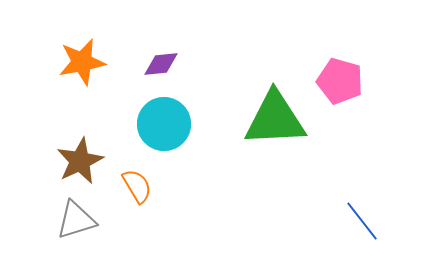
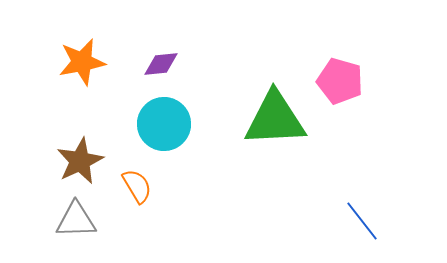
gray triangle: rotated 15 degrees clockwise
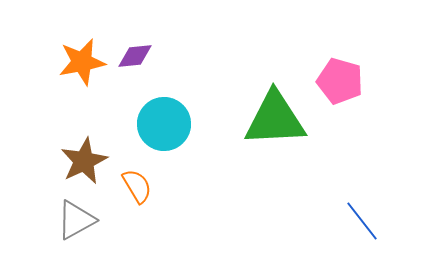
purple diamond: moved 26 px left, 8 px up
brown star: moved 4 px right
gray triangle: rotated 27 degrees counterclockwise
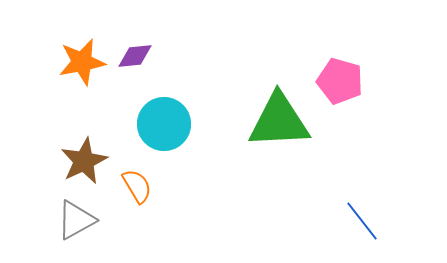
green triangle: moved 4 px right, 2 px down
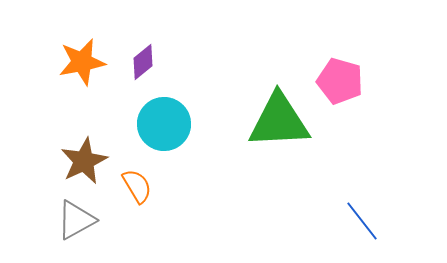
purple diamond: moved 8 px right, 6 px down; rotated 33 degrees counterclockwise
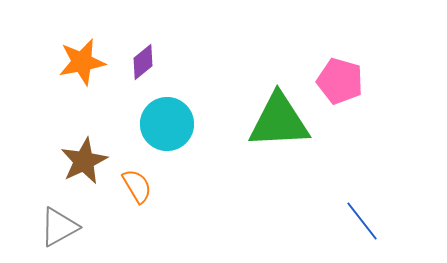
cyan circle: moved 3 px right
gray triangle: moved 17 px left, 7 px down
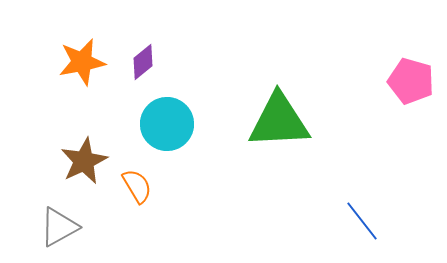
pink pentagon: moved 71 px right
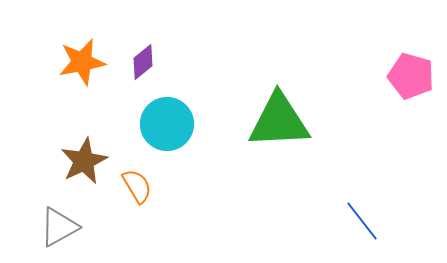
pink pentagon: moved 5 px up
